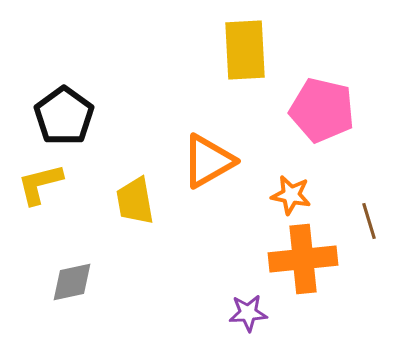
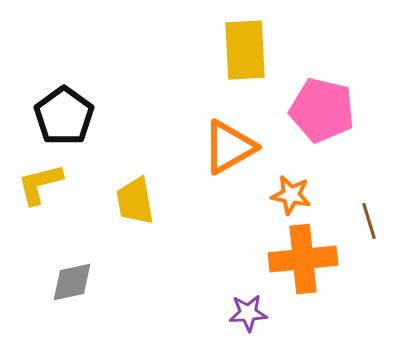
orange triangle: moved 21 px right, 14 px up
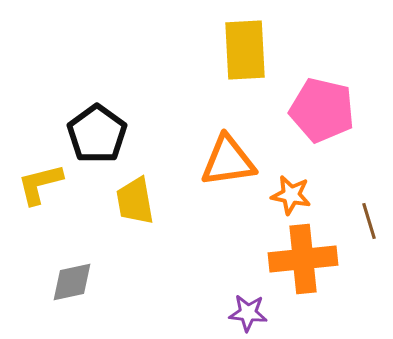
black pentagon: moved 33 px right, 18 px down
orange triangle: moved 1 px left, 14 px down; rotated 22 degrees clockwise
purple star: rotated 9 degrees clockwise
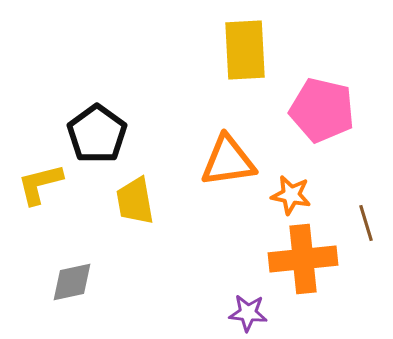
brown line: moved 3 px left, 2 px down
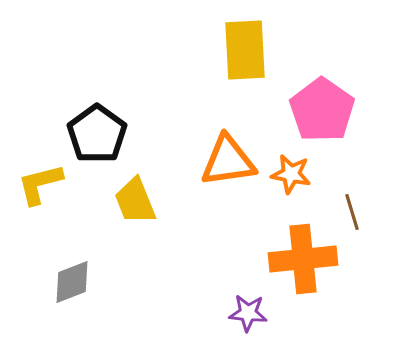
pink pentagon: rotated 22 degrees clockwise
orange star: moved 21 px up
yellow trapezoid: rotated 12 degrees counterclockwise
brown line: moved 14 px left, 11 px up
gray diamond: rotated 9 degrees counterclockwise
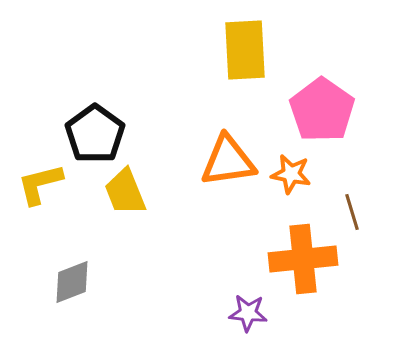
black pentagon: moved 2 px left
yellow trapezoid: moved 10 px left, 9 px up
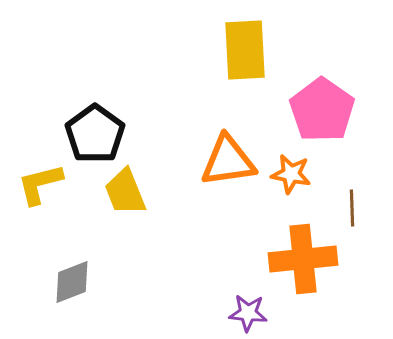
brown line: moved 4 px up; rotated 15 degrees clockwise
